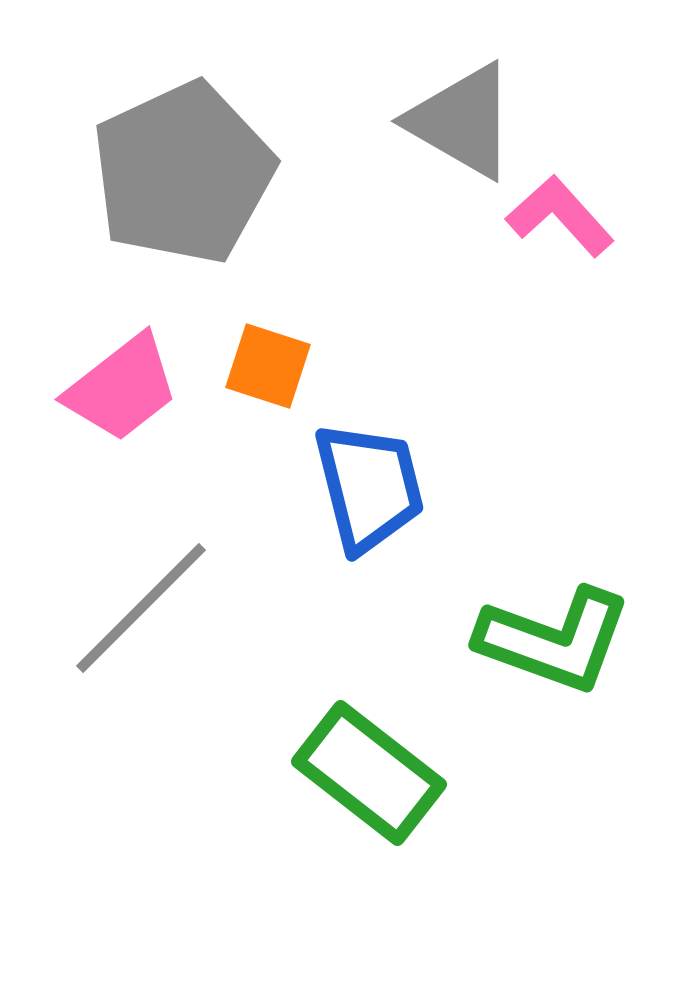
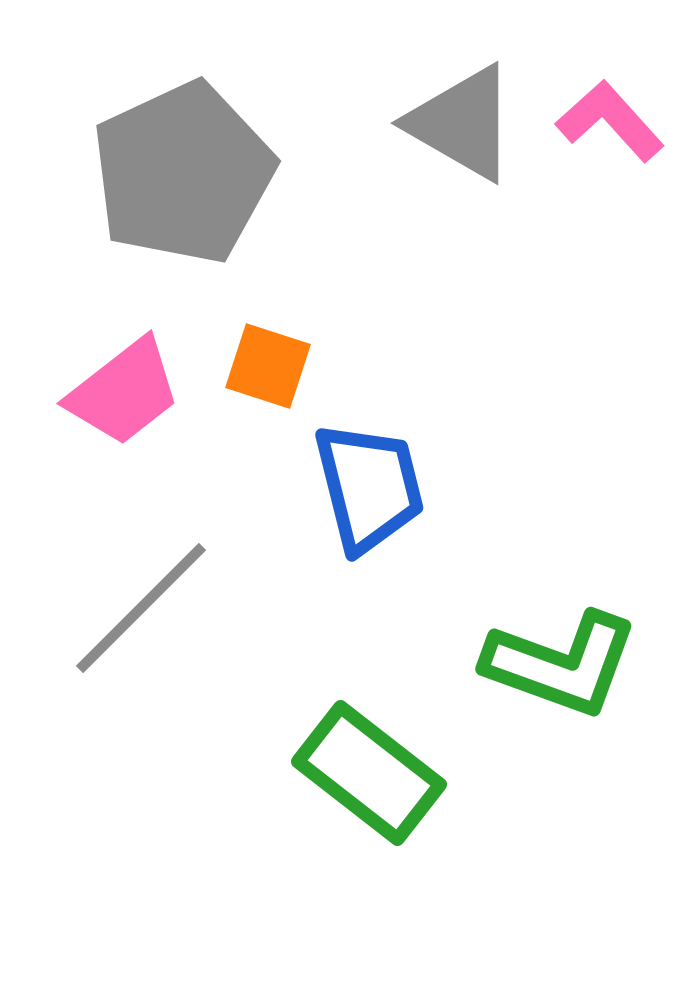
gray triangle: moved 2 px down
pink L-shape: moved 50 px right, 95 px up
pink trapezoid: moved 2 px right, 4 px down
green L-shape: moved 7 px right, 24 px down
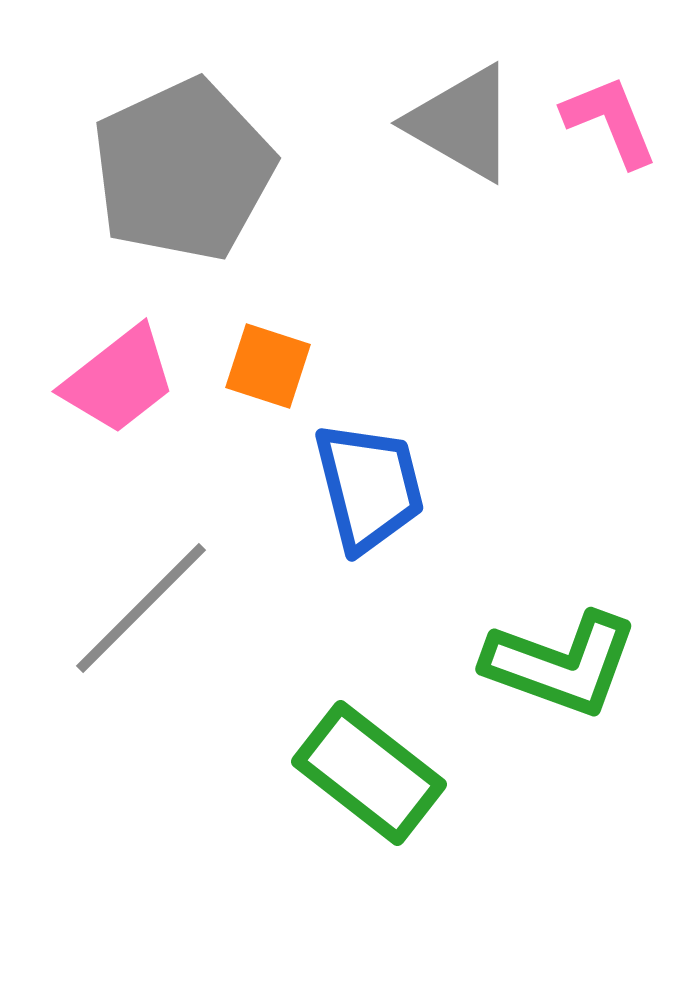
pink L-shape: rotated 20 degrees clockwise
gray pentagon: moved 3 px up
pink trapezoid: moved 5 px left, 12 px up
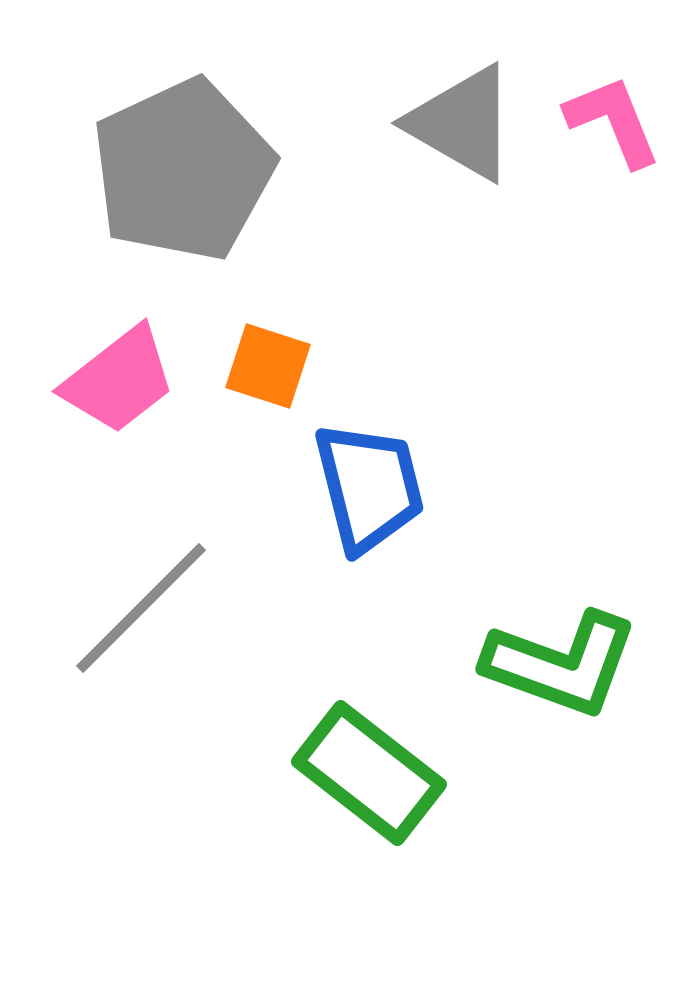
pink L-shape: moved 3 px right
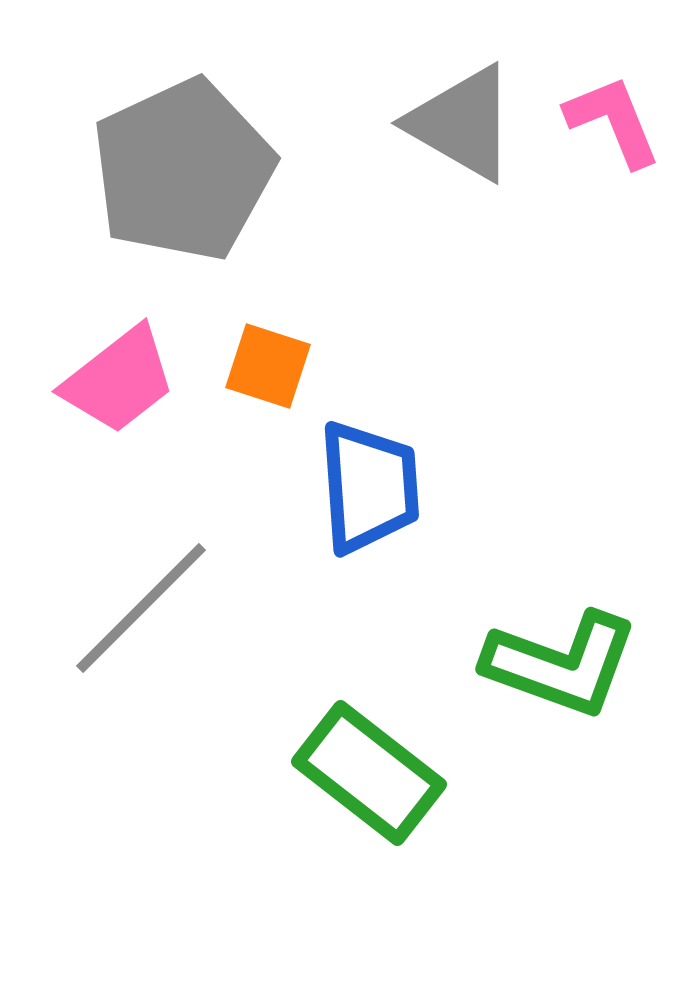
blue trapezoid: rotated 10 degrees clockwise
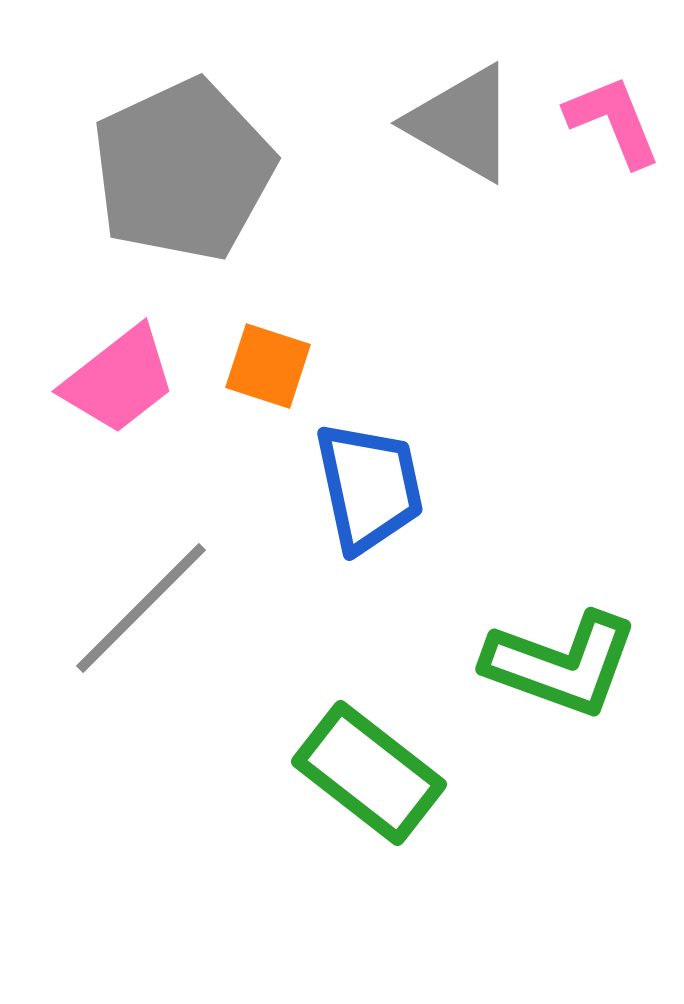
blue trapezoid: rotated 8 degrees counterclockwise
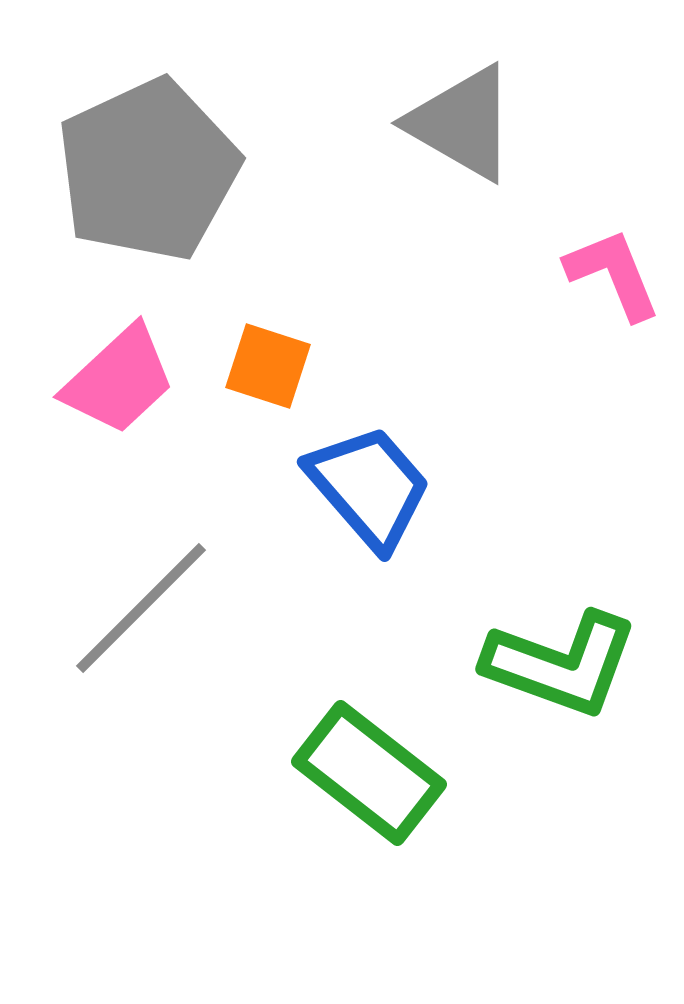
pink L-shape: moved 153 px down
gray pentagon: moved 35 px left
pink trapezoid: rotated 5 degrees counterclockwise
blue trapezoid: rotated 29 degrees counterclockwise
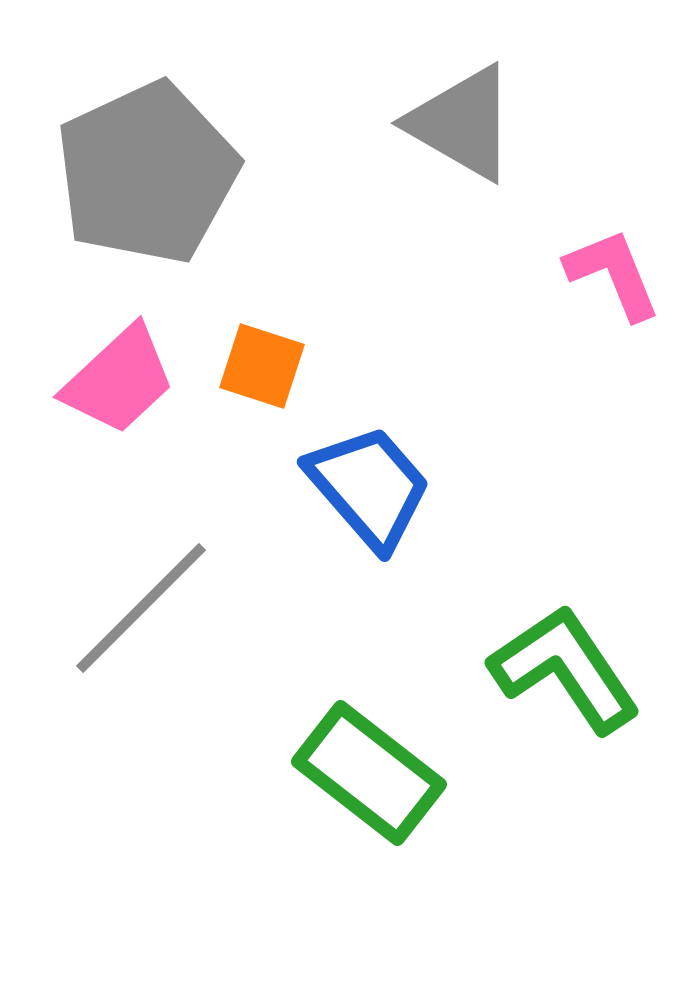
gray pentagon: moved 1 px left, 3 px down
orange square: moved 6 px left
green L-shape: moved 4 px right, 5 px down; rotated 144 degrees counterclockwise
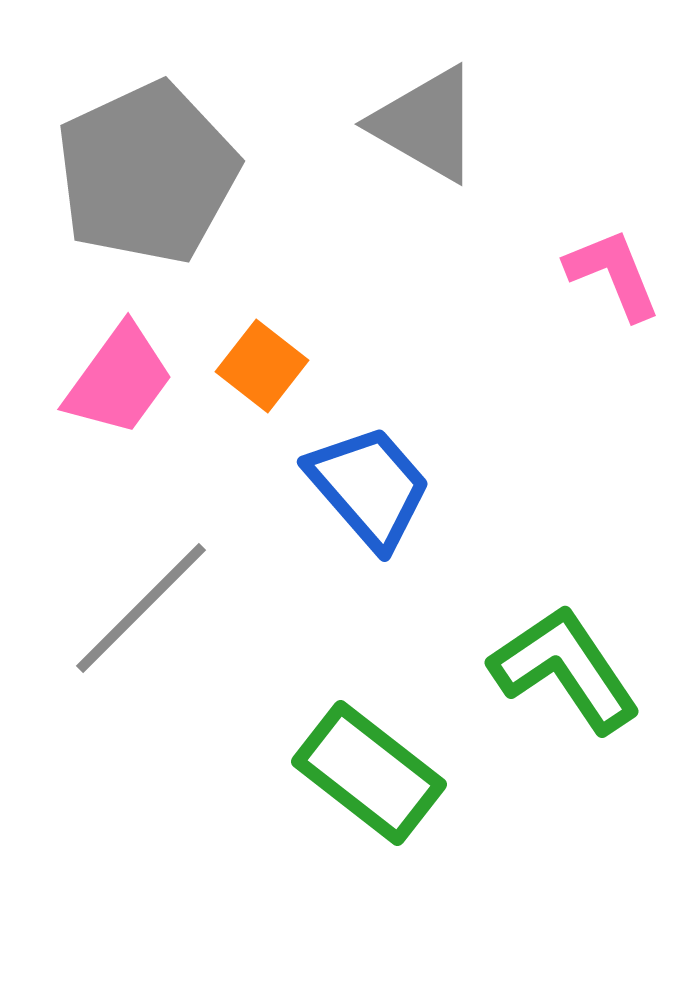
gray triangle: moved 36 px left, 1 px down
orange square: rotated 20 degrees clockwise
pink trapezoid: rotated 11 degrees counterclockwise
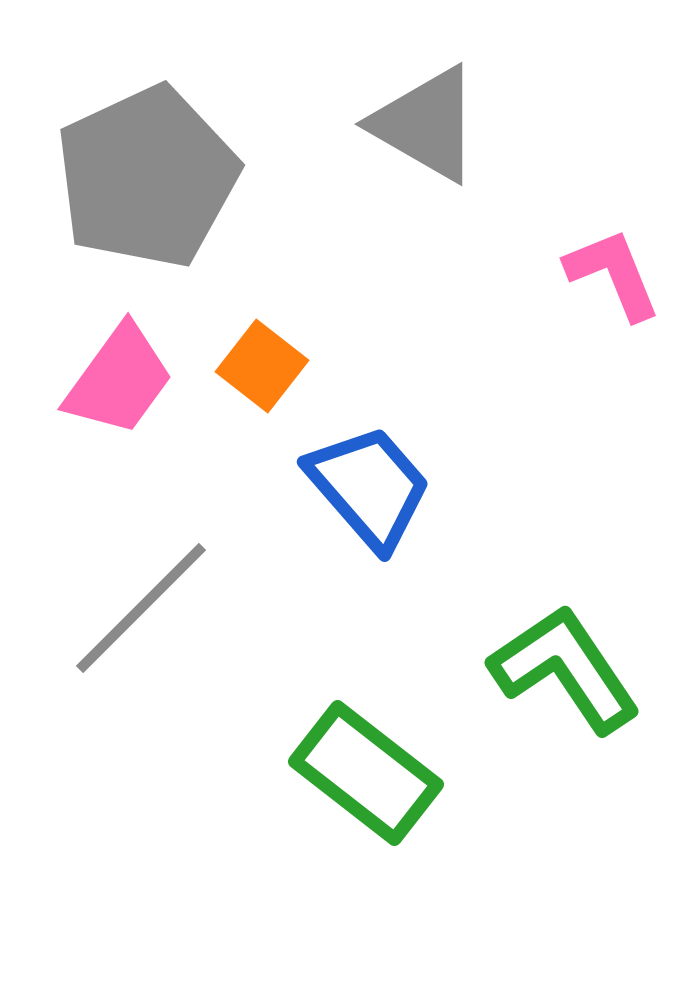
gray pentagon: moved 4 px down
green rectangle: moved 3 px left
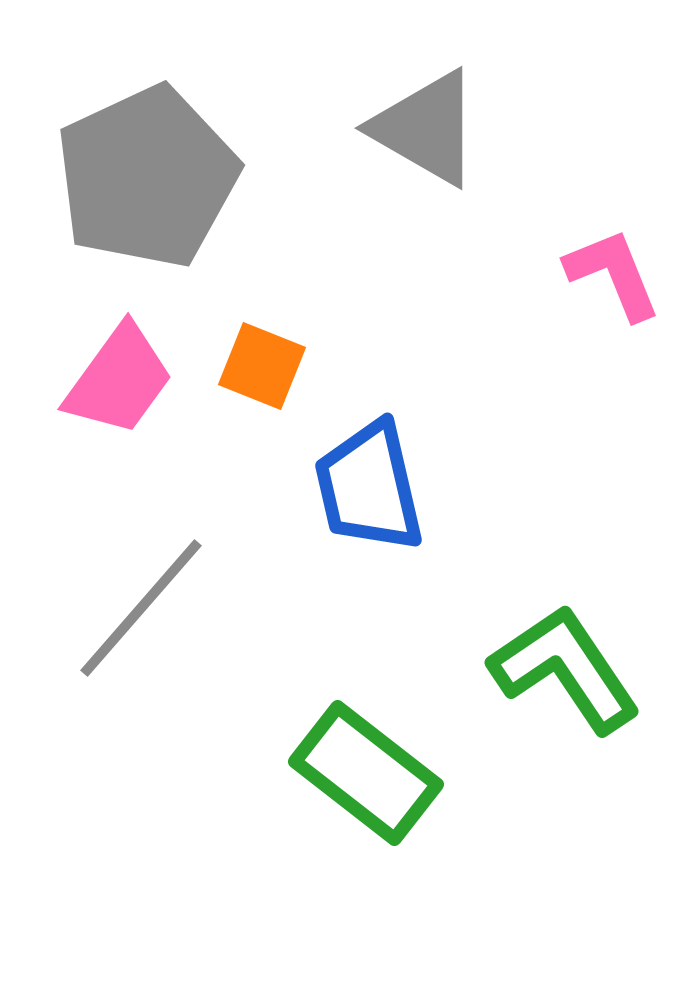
gray triangle: moved 4 px down
orange square: rotated 16 degrees counterclockwise
blue trapezoid: rotated 152 degrees counterclockwise
gray line: rotated 4 degrees counterclockwise
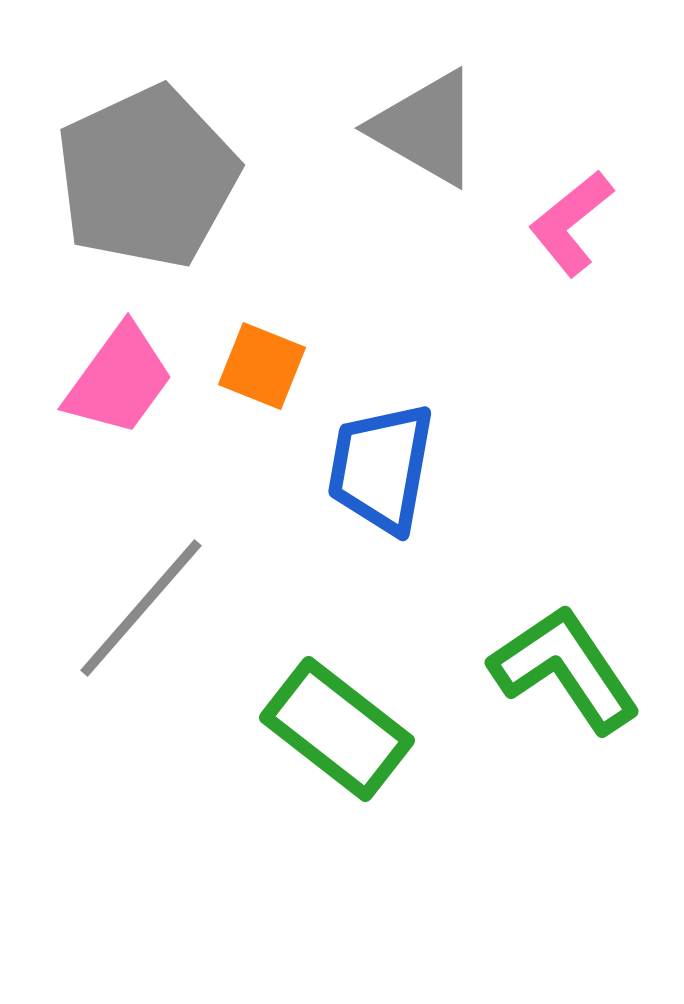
pink L-shape: moved 42 px left, 51 px up; rotated 107 degrees counterclockwise
blue trapezoid: moved 12 px right, 19 px up; rotated 23 degrees clockwise
green rectangle: moved 29 px left, 44 px up
